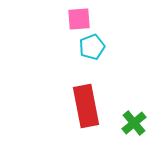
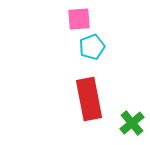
red rectangle: moved 3 px right, 7 px up
green cross: moved 2 px left
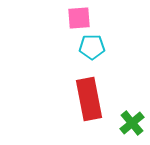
pink square: moved 1 px up
cyan pentagon: rotated 20 degrees clockwise
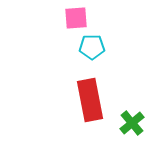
pink square: moved 3 px left
red rectangle: moved 1 px right, 1 px down
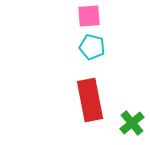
pink square: moved 13 px right, 2 px up
cyan pentagon: rotated 15 degrees clockwise
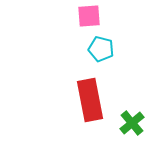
cyan pentagon: moved 9 px right, 2 px down
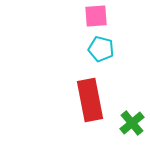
pink square: moved 7 px right
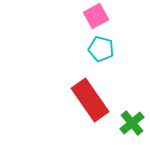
pink square: rotated 25 degrees counterclockwise
red rectangle: rotated 24 degrees counterclockwise
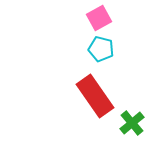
pink square: moved 3 px right, 2 px down
red rectangle: moved 5 px right, 4 px up
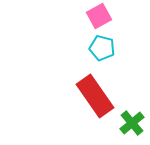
pink square: moved 2 px up
cyan pentagon: moved 1 px right, 1 px up
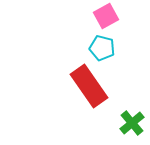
pink square: moved 7 px right
red rectangle: moved 6 px left, 10 px up
